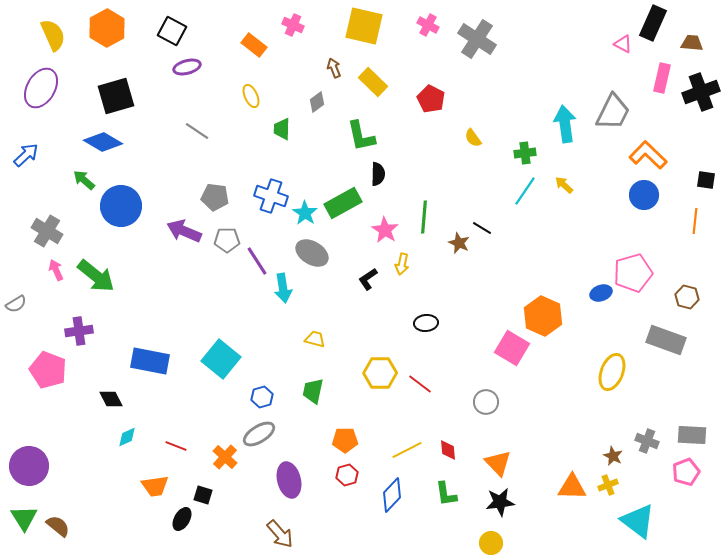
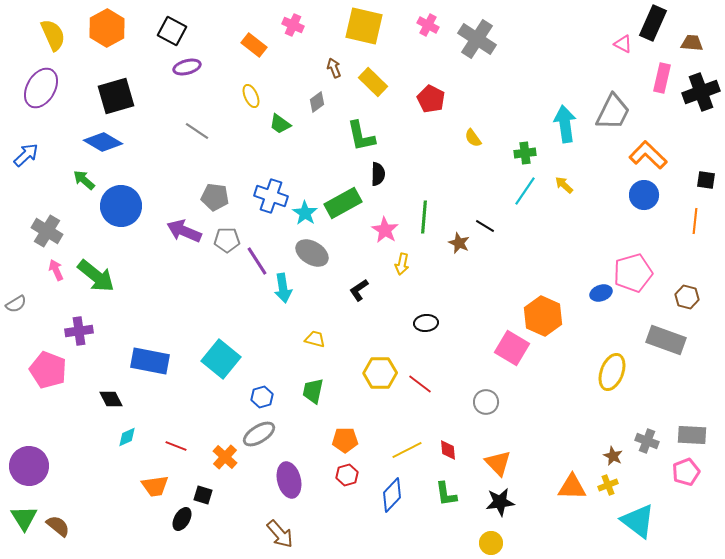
green trapezoid at (282, 129): moved 2 px left, 5 px up; rotated 55 degrees counterclockwise
black line at (482, 228): moved 3 px right, 2 px up
black L-shape at (368, 279): moved 9 px left, 11 px down
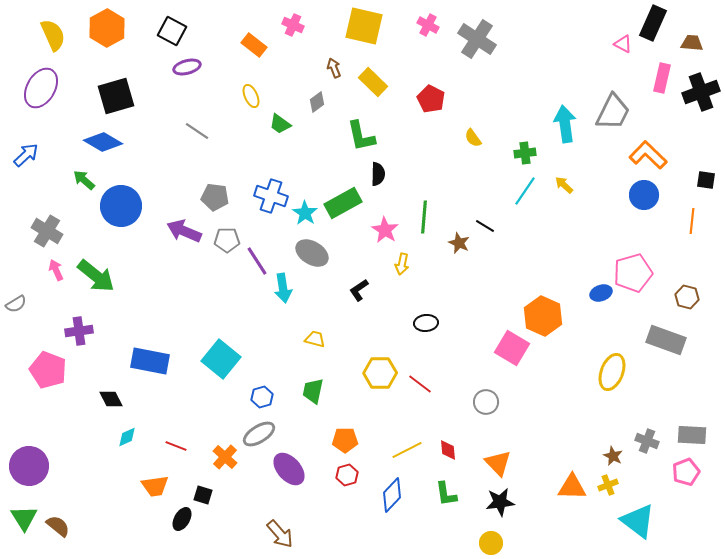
orange line at (695, 221): moved 3 px left
purple ellipse at (289, 480): moved 11 px up; rotated 28 degrees counterclockwise
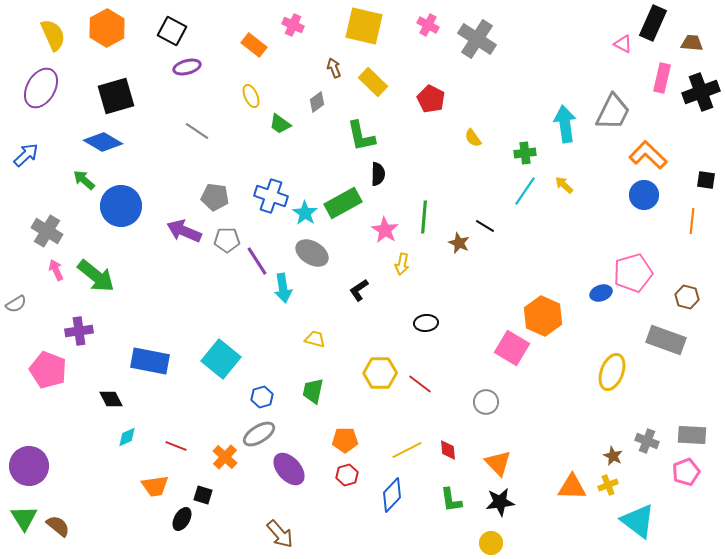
green L-shape at (446, 494): moved 5 px right, 6 px down
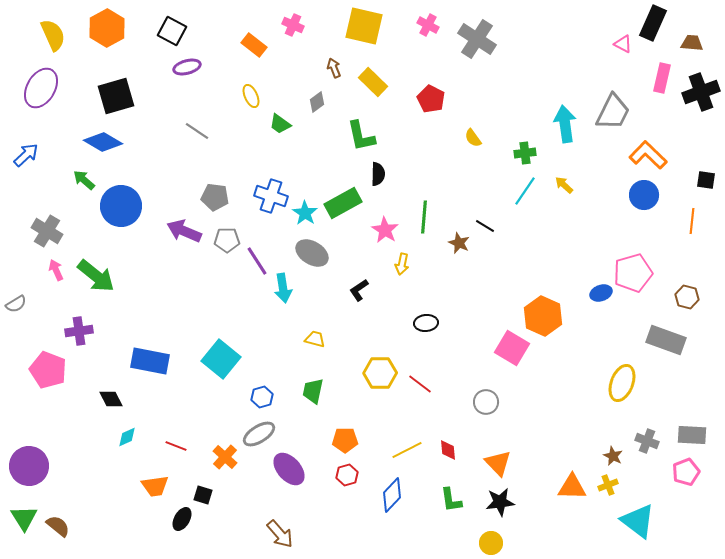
yellow ellipse at (612, 372): moved 10 px right, 11 px down
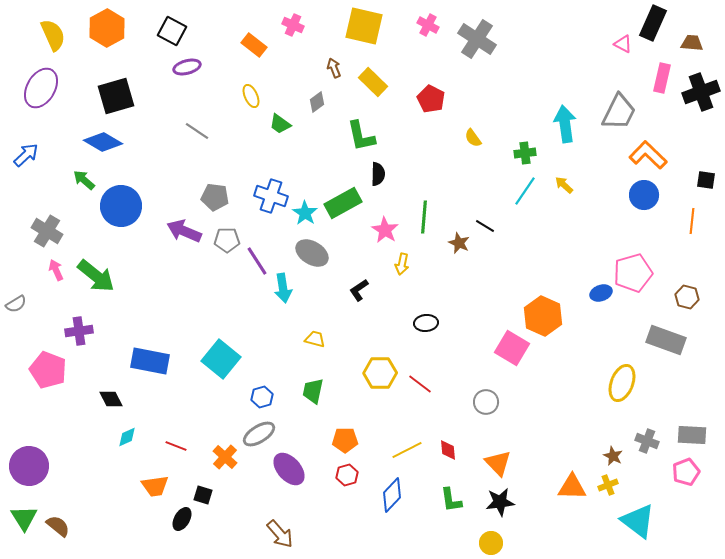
gray trapezoid at (613, 112): moved 6 px right
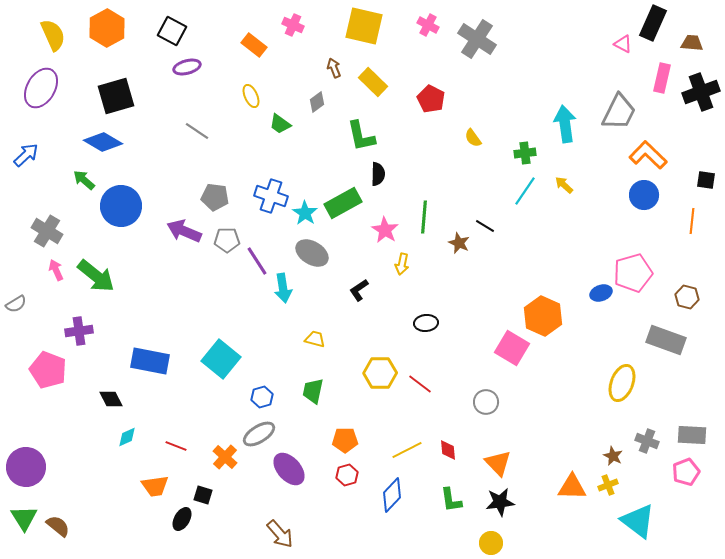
purple circle at (29, 466): moved 3 px left, 1 px down
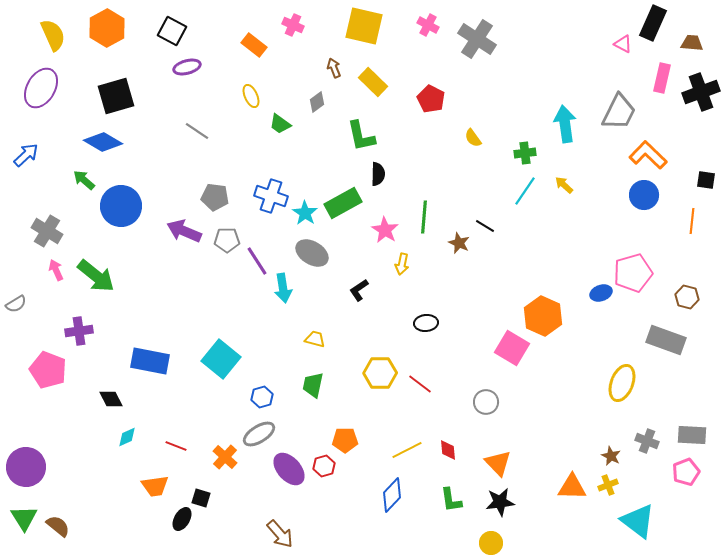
green trapezoid at (313, 391): moved 6 px up
brown star at (613, 456): moved 2 px left
red hexagon at (347, 475): moved 23 px left, 9 px up
black square at (203, 495): moved 2 px left, 3 px down
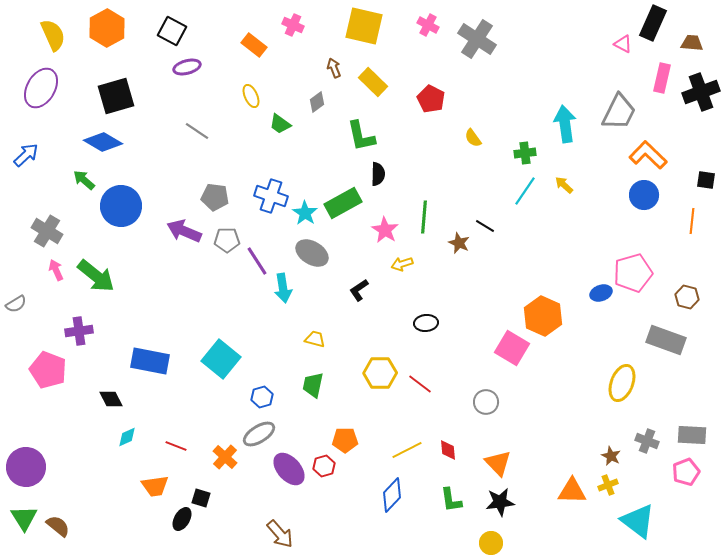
yellow arrow at (402, 264): rotated 60 degrees clockwise
orange triangle at (572, 487): moved 4 px down
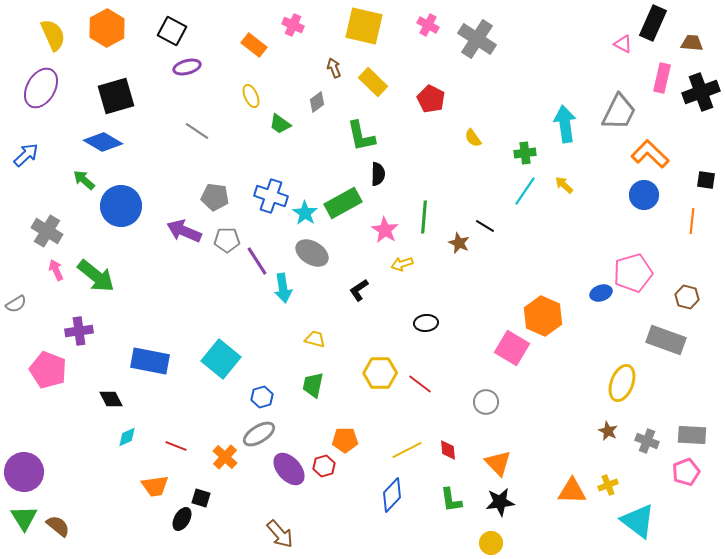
orange L-shape at (648, 155): moved 2 px right, 1 px up
brown star at (611, 456): moved 3 px left, 25 px up
purple circle at (26, 467): moved 2 px left, 5 px down
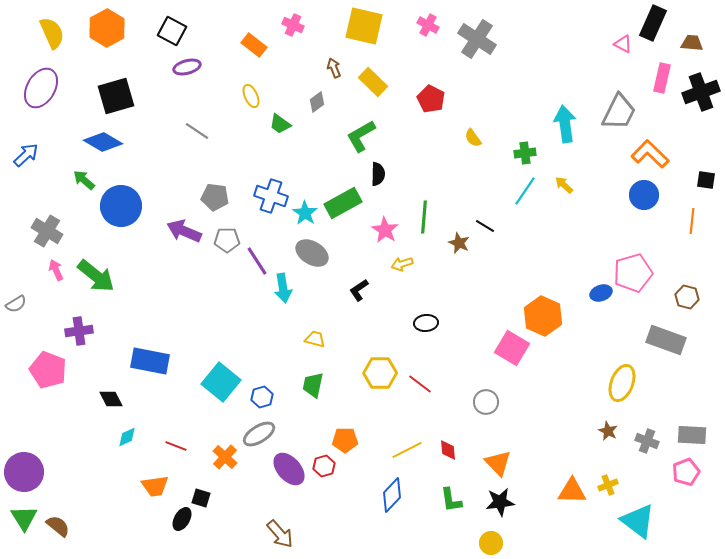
yellow semicircle at (53, 35): moved 1 px left, 2 px up
green L-shape at (361, 136): rotated 72 degrees clockwise
cyan square at (221, 359): moved 23 px down
